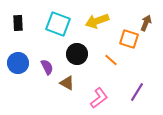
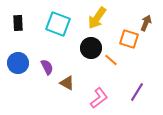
yellow arrow: moved 3 px up; rotated 35 degrees counterclockwise
black circle: moved 14 px right, 6 px up
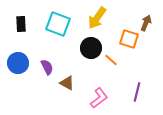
black rectangle: moved 3 px right, 1 px down
purple line: rotated 18 degrees counterclockwise
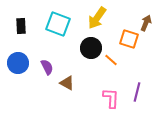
black rectangle: moved 2 px down
pink L-shape: moved 12 px right; rotated 50 degrees counterclockwise
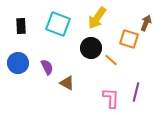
purple line: moved 1 px left
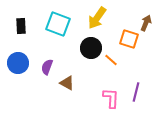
purple semicircle: rotated 133 degrees counterclockwise
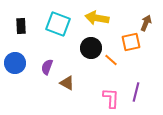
yellow arrow: rotated 65 degrees clockwise
orange square: moved 2 px right, 3 px down; rotated 30 degrees counterclockwise
blue circle: moved 3 px left
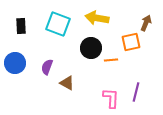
orange line: rotated 48 degrees counterclockwise
